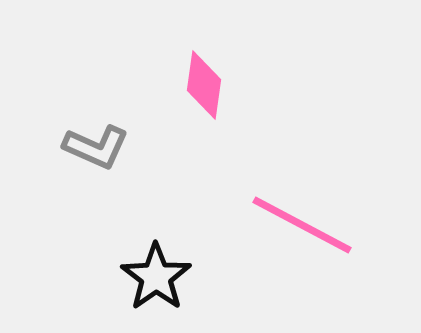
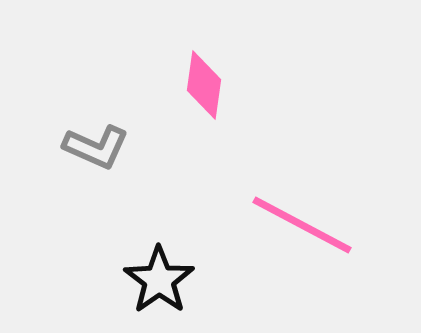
black star: moved 3 px right, 3 px down
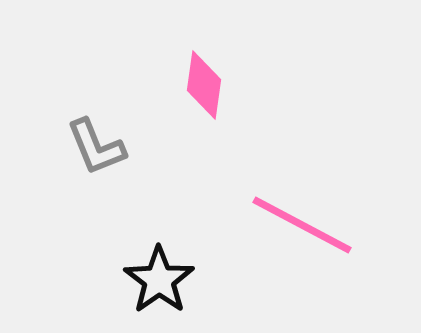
gray L-shape: rotated 44 degrees clockwise
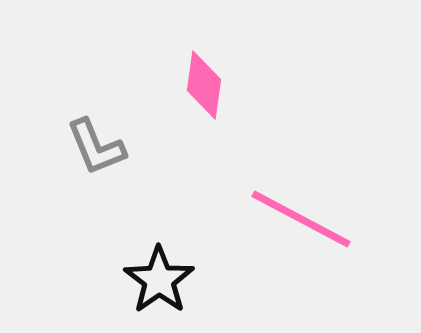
pink line: moved 1 px left, 6 px up
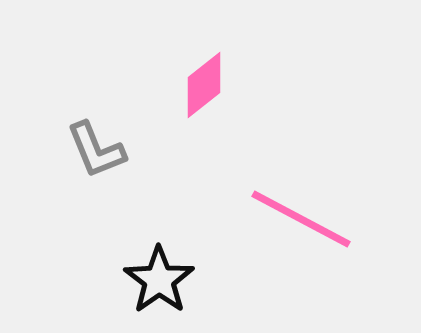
pink diamond: rotated 44 degrees clockwise
gray L-shape: moved 3 px down
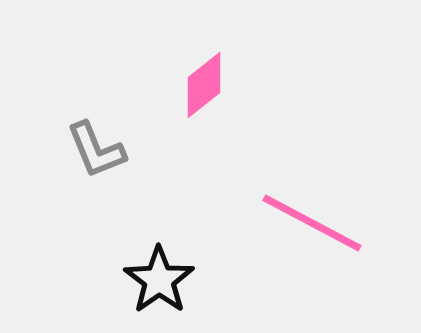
pink line: moved 11 px right, 4 px down
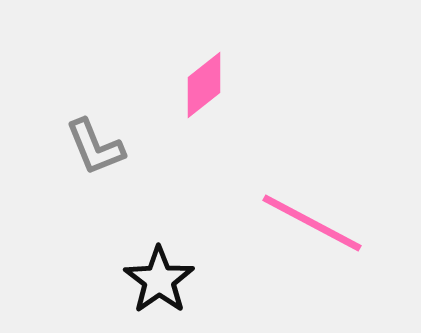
gray L-shape: moved 1 px left, 3 px up
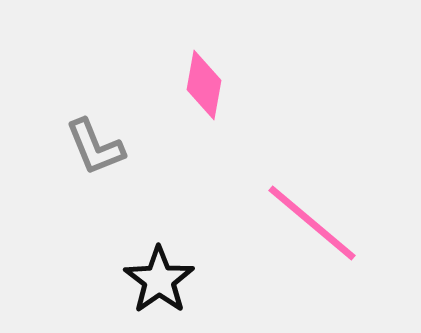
pink diamond: rotated 42 degrees counterclockwise
pink line: rotated 12 degrees clockwise
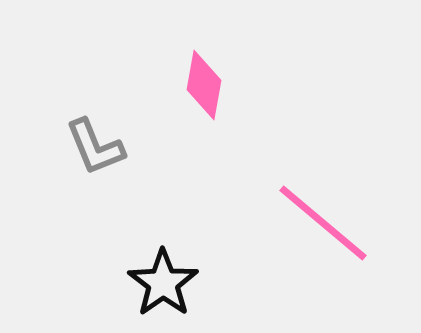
pink line: moved 11 px right
black star: moved 4 px right, 3 px down
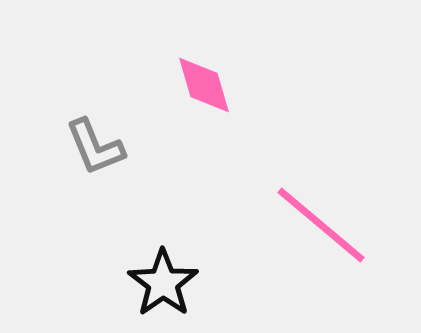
pink diamond: rotated 26 degrees counterclockwise
pink line: moved 2 px left, 2 px down
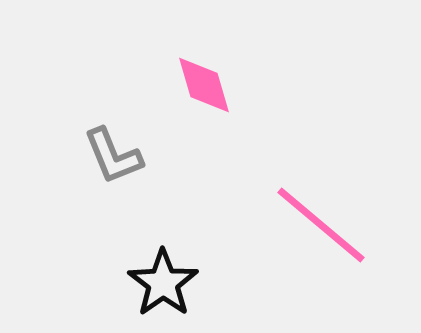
gray L-shape: moved 18 px right, 9 px down
